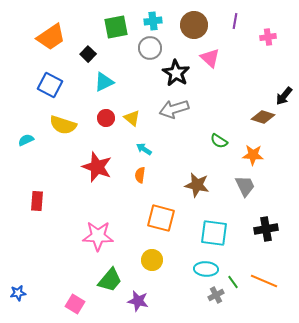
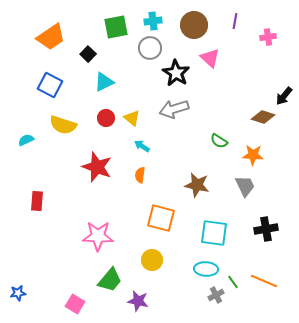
cyan arrow: moved 2 px left, 3 px up
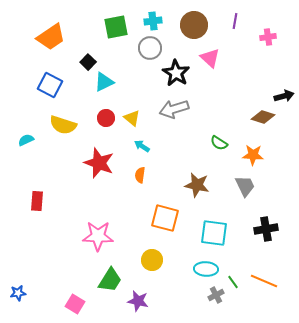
black square: moved 8 px down
black arrow: rotated 144 degrees counterclockwise
green semicircle: moved 2 px down
red star: moved 2 px right, 4 px up
orange square: moved 4 px right
green trapezoid: rotated 8 degrees counterclockwise
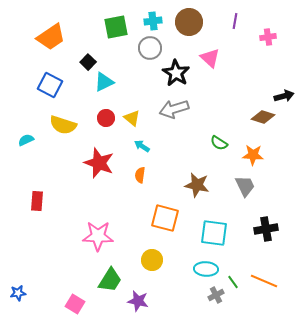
brown circle: moved 5 px left, 3 px up
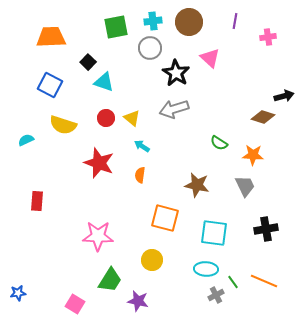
orange trapezoid: rotated 148 degrees counterclockwise
cyan triangle: rotated 45 degrees clockwise
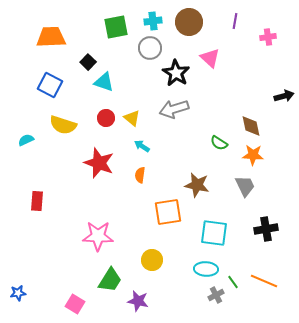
brown diamond: moved 12 px left, 9 px down; rotated 60 degrees clockwise
orange square: moved 3 px right, 6 px up; rotated 24 degrees counterclockwise
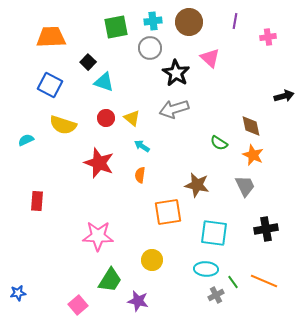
orange star: rotated 20 degrees clockwise
pink square: moved 3 px right, 1 px down; rotated 18 degrees clockwise
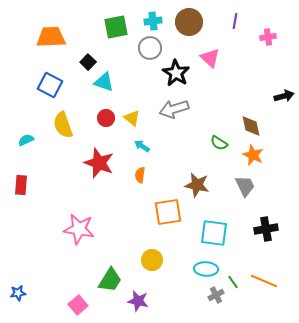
yellow semicircle: rotated 52 degrees clockwise
red rectangle: moved 16 px left, 16 px up
pink star: moved 19 px left, 7 px up; rotated 8 degrees clockwise
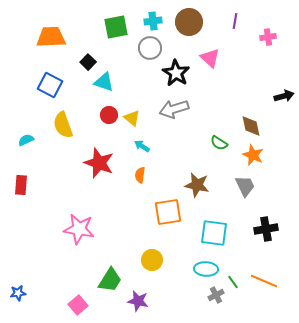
red circle: moved 3 px right, 3 px up
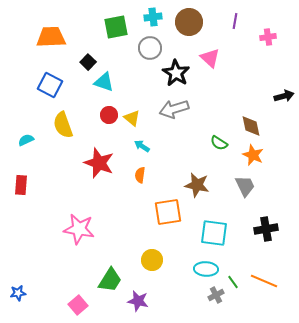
cyan cross: moved 4 px up
